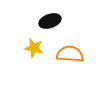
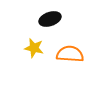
black ellipse: moved 2 px up
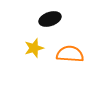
yellow star: rotated 30 degrees counterclockwise
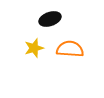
orange semicircle: moved 5 px up
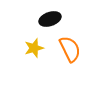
orange semicircle: rotated 60 degrees clockwise
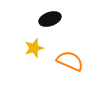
orange semicircle: moved 12 px down; rotated 40 degrees counterclockwise
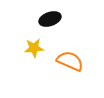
yellow star: rotated 12 degrees clockwise
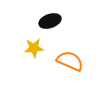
black ellipse: moved 2 px down
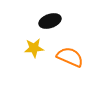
orange semicircle: moved 4 px up
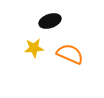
orange semicircle: moved 3 px up
